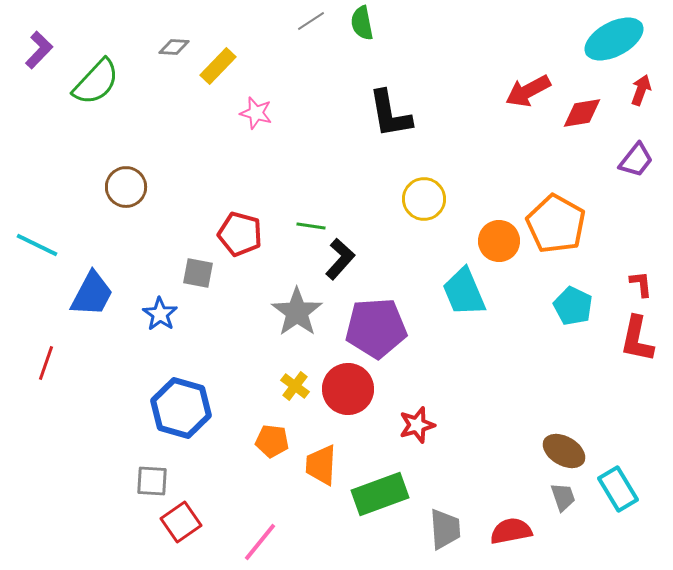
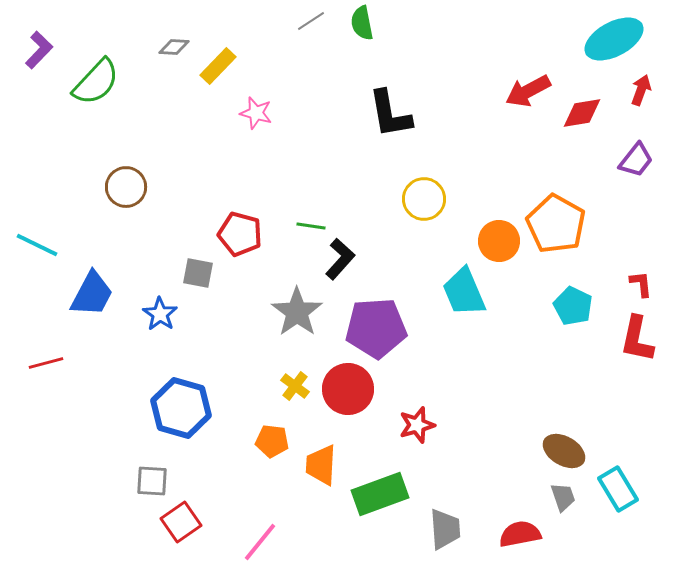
red line at (46, 363): rotated 56 degrees clockwise
red semicircle at (511, 531): moved 9 px right, 3 px down
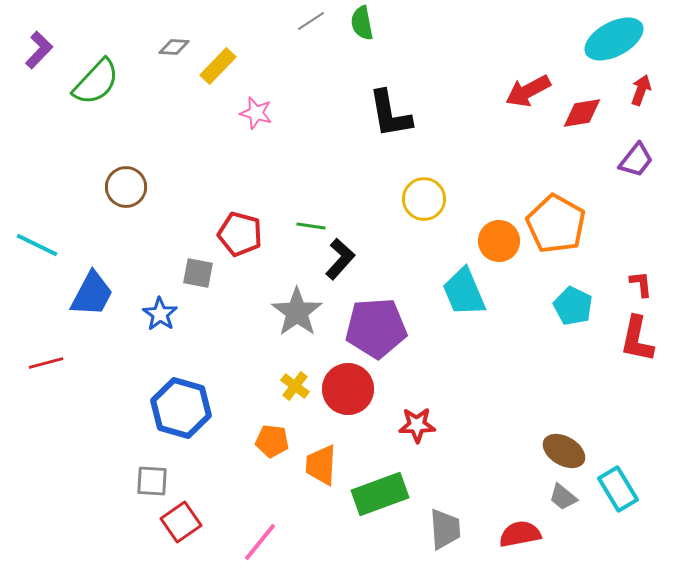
red star at (417, 425): rotated 15 degrees clockwise
gray trapezoid at (563, 497): rotated 148 degrees clockwise
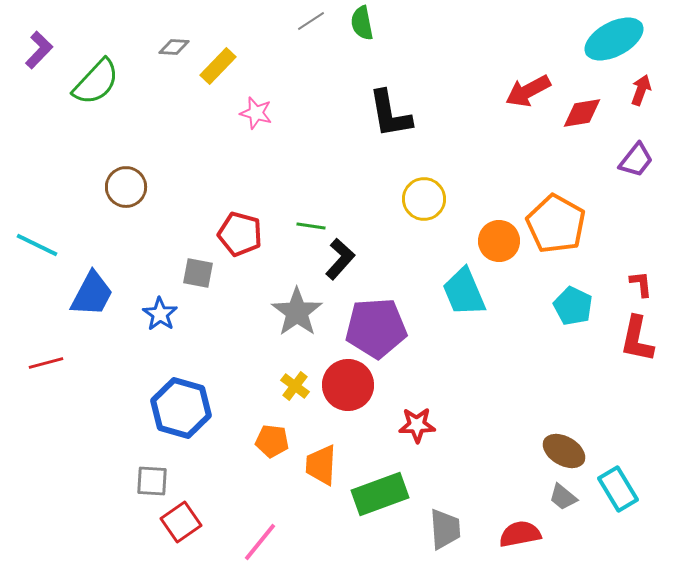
red circle at (348, 389): moved 4 px up
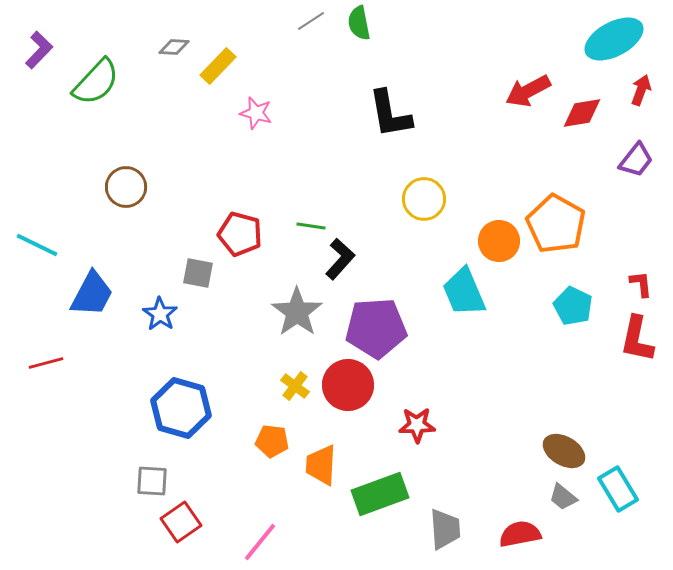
green semicircle at (362, 23): moved 3 px left
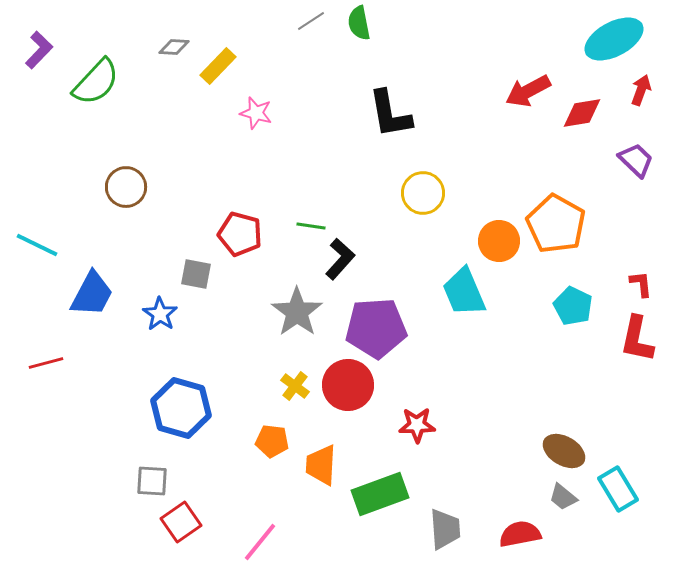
purple trapezoid at (636, 160): rotated 84 degrees counterclockwise
yellow circle at (424, 199): moved 1 px left, 6 px up
gray square at (198, 273): moved 2 px left, 1 px down
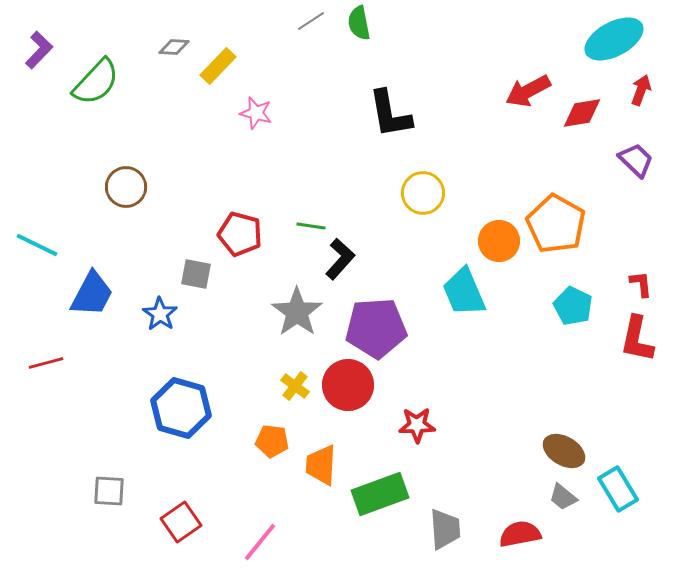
gray square at (152, 481): moved 43 px left, 10 px down
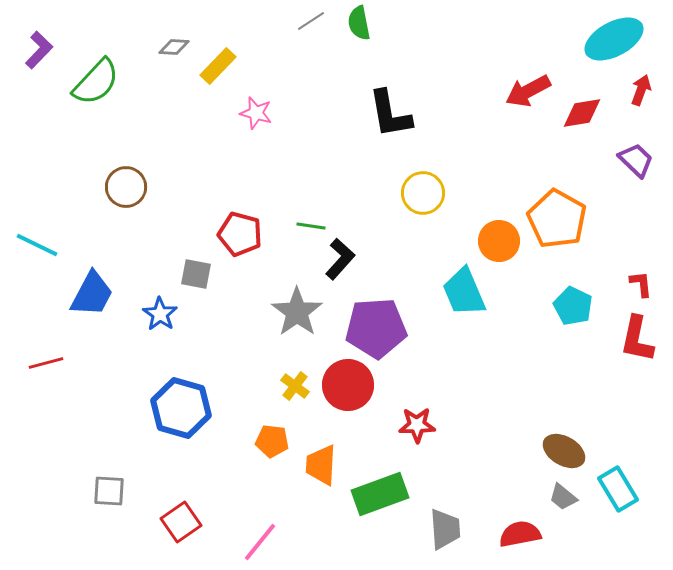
orange pentagon at (556, 224): moved 1 px right, 5 px up
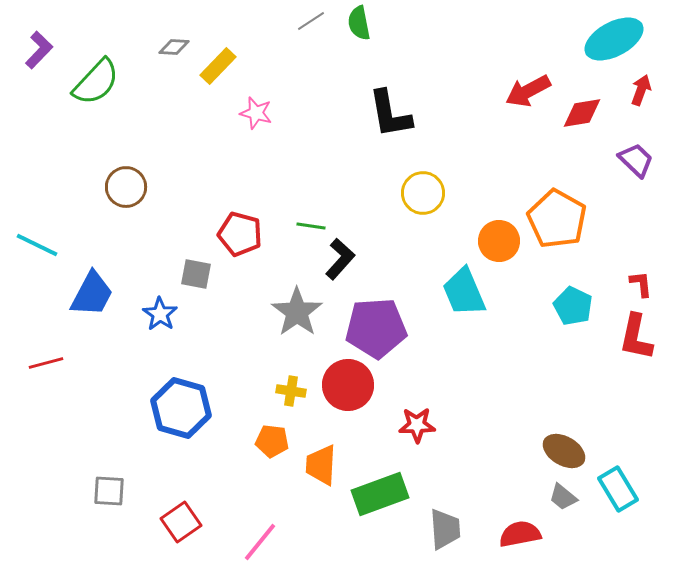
red L-shape at (637, 339): moved 1 px left, 2 px up
yellow cross at (295, 386): moved 4 px left, 5 px down; rotated 28 degrees counterclockwise
